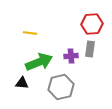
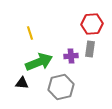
yellow line: rotated 64 degrees clockwise
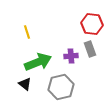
red hexagon: rotated 10 degrees clockwise
yellow line: moved 3 px left, 1 px up
gray rectangle: rotated 28 degrees counterclockwise
green arrow: moved 1 px left
black triangle: moved 3 px right, 1 px down; rotated 32 degrees clockwise
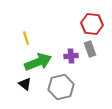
yellow line: moved 1 px left, 6 px down
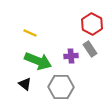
red hexagon: rotated 20 degrees clockwise
yellow line: moved 4 px right, 5 px up; rotated 48 degrees counterclockwise
gray rectangle: rotated 14 degrees counterclockwise
green arrow: moved 1 px up; rotated 44 degrees clockwise
gray hexagon: rotated 15 degrees clockwise
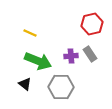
red hexagon: rotated 20 degrees clockwise
gray rectangle: moved 5 px down
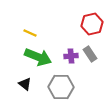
green arrow: moved 4 px up
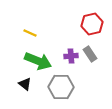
green arrow: moved 4 px down
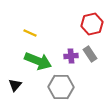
black triangle: moved 10 px left, 1 px down; rotated 32 degrees clockwise
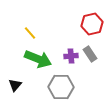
yellow line: rotated 24 degrees clockwise
green arrow: moved 2 px up
